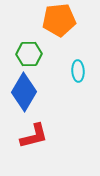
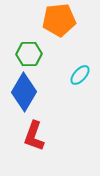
cyan ellipse: moved 2 px right, 4 px down; rotated 45 degrees clockwise
red L-shape: rotated 124 degrees clockwise
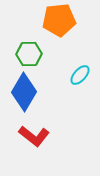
red L-shape: rotated 72 degrees counterclockwise
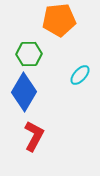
red L-shape: rotated 100 degrees counterclockwise
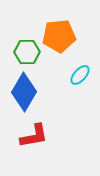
orange pentagon: moved 16 px down
green hexagon: moved 2 px left, 2 px up
red L-shape: rotated 52 degrees clockwise
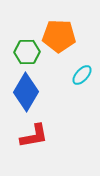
orange pentagon: rotated 8 degrees clockwise
cyan ellipse: moved 2 px right
blue diamond: moved 2 px right
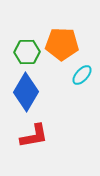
orange pentagon: moved 3 px right, 8 px down
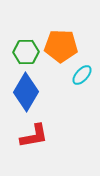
orange pentagon: moved 1 px left, 2 px down
green hexagon: moved 1 px left
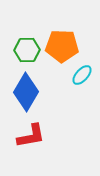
orange pentagon: moved 1 px right
green hexagon: moved 1 px right, 2 px up
red L-shape: moved 3 px left
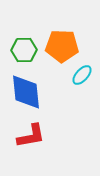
green hexagon: moved 3 px left
blue diamond: rotated 36 degrees counterclockwise
